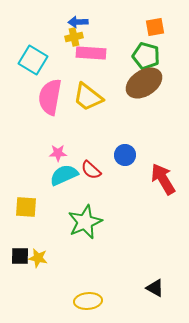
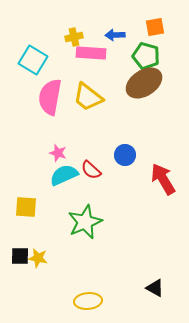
blue arrow: moved 37 px right, 13 px down
pink star: rotated 18 degrees clockwise
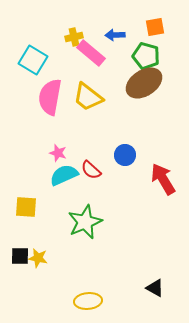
pink rectangle: rotated 36 degrees clockwise
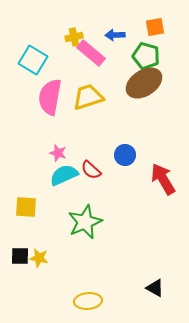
yellow trapezoid: rotated 124 degrees clockwise
yellow star: moved 1 px right
